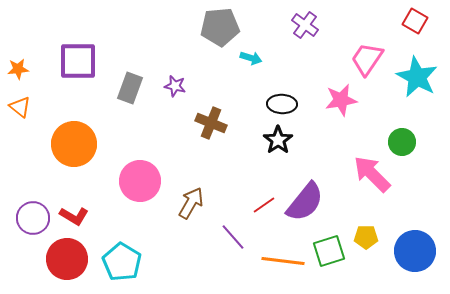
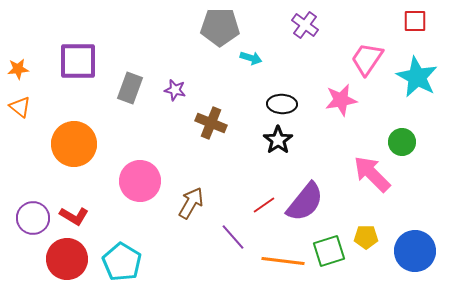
red square: rotated 30 degrees counterclockwise
gray pentagon: rotated 6 degrees clockwise
purple star: moved 4 px down
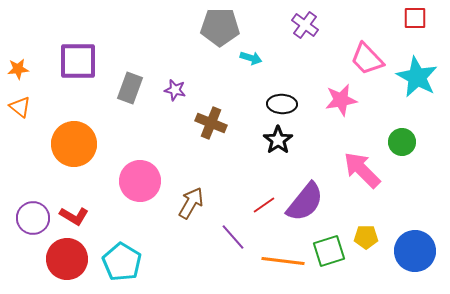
red square: moved 3 px up
pink trapezoid: rotated 78 degrees counterclockwise
pink arrow: moved 10 px left, 4 px up
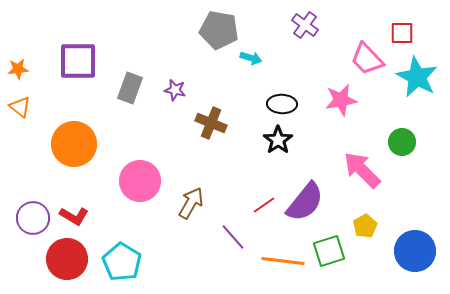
red square: moved 13 px left, 15 px down
gray pentagon: moved 1 px left, 3 px down; rotated 9 degrees clockwise
yellow pentagon: moved 1 px left, 11 px up; rotated 30 degrees counterclockwise
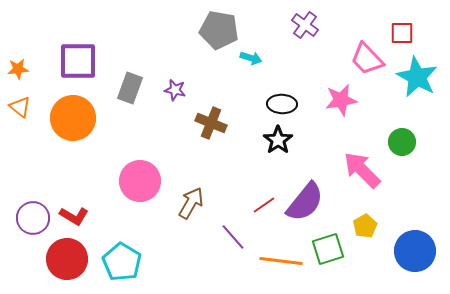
orange circle: moved 1 px left, 26 px up
green square: moved 1 px left, 2 px up
orange line: moved 2 px left
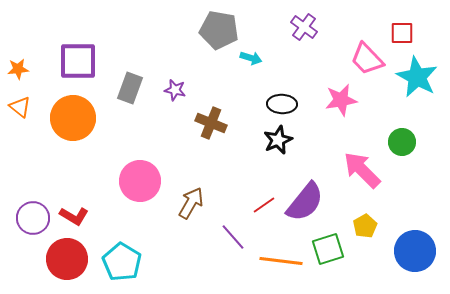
purple cross: moved 1 px left, 2 px down
black star: rotated 12 degrees clockwise
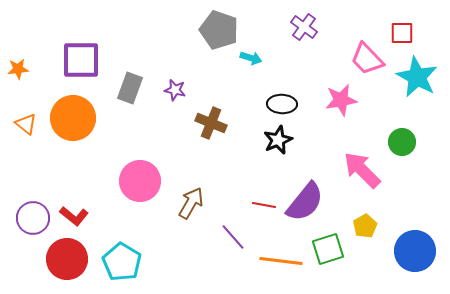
gray pentagon: rotated 9 degrees clockwise
purple square: moved 3 px right, 1 px up
orange triangle: moved 6 px right, 17 px down
red line: rotated 45 degrees clockwise
red L-shape: rotated 8 degrees clockwise
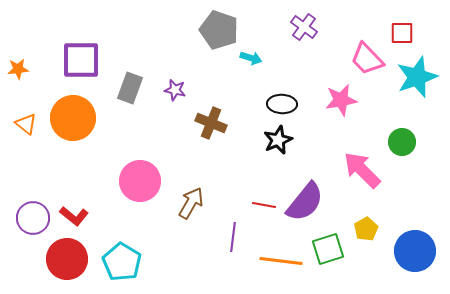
cyan star: rotated 24 degrees clockwise
yellow pentagon: moved 1 px right, 3 px down
purple line: rotated 48 degrees clockwise
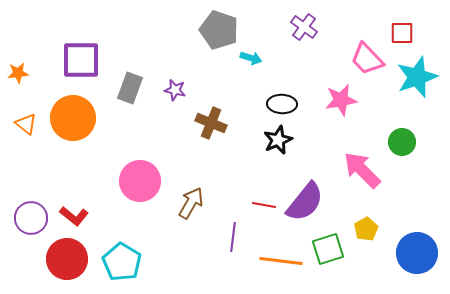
orange star: moved 4 px down
purple circle: moved 2 px left
blue circle: moved 2 px right, 2 px down
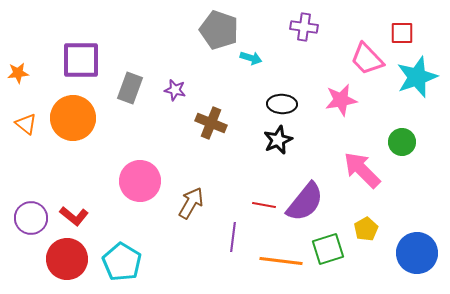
purple cross: rotated 28 degrees counterclockwise
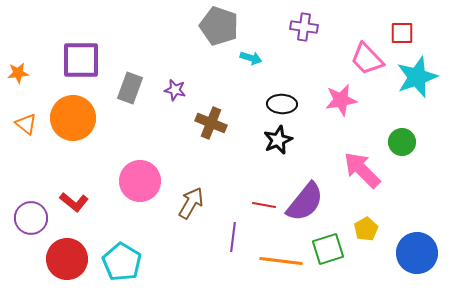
gray pentagon: moved 4 px up
red L-shape: moved 14 px up
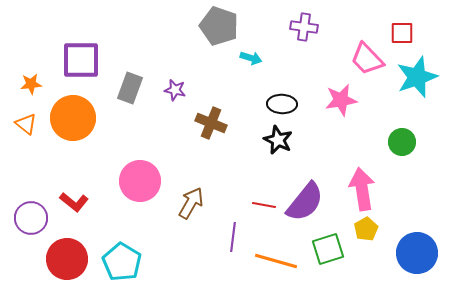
orange star: moved 13 px right, 11 px down
black star: rotated 24 degrees counterclockwise
pink arrow: moved 19 px down; rotated 36 degrees clockwise
orange line: moved 5 px left; rotated 9 degrees clockwise
